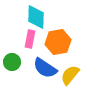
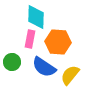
orange hexagon: rotated 15 degrees clockwise
blue semicircle: moved 1 px left, 1 px up
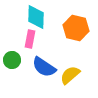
orange hexagon: moved 18 px right, 14 px up; rotated 10 degrees clockwise
green circle: moved 2 px up
yellow semicircle: rotated 10 degrees clockwise
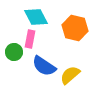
cyan diamond: rotated 30 degrees counterclockwise
orange hexagon: moved 1 px left
green circle: moved 2 px right, 8 px up
blue semicircle: moved 1 px up
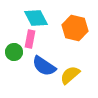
cyan diamond: moved 1 px down
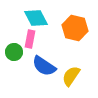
yellow semicircle: moved 1 px right, 1 px down; rotated 15 degrees counterclockwise
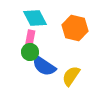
cyan diamond: moved 1 px left
green circle: moved 16 px right
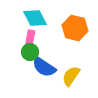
blue semicircle: moved 1 px down
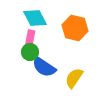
yellow semicircle: moved 3 px right, 2 px down
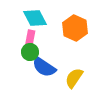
orange hexagon: rotated 10 degrees clockwise
